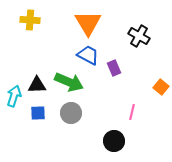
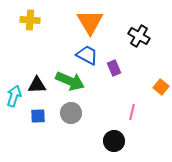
orange triangle: moved 2 px right, 1 px up
blue trapezoid: moved 1 px left
green arrow: moved 1 px right, 1 px up
blue square: moved 3 px down
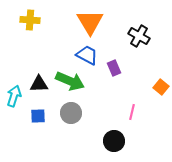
black triangle: moved 2 px right, 1 px up
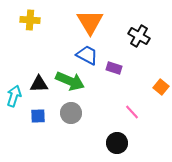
purple rectangle: rotated 49 degrees counterclockwise
pink line: rotated 56 degrees counterclockwise
black circle: moved 3 px right, 2 px down
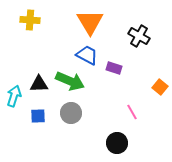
orange square: moved 1 px left
pink line: rotated 14 degrees clockwise
